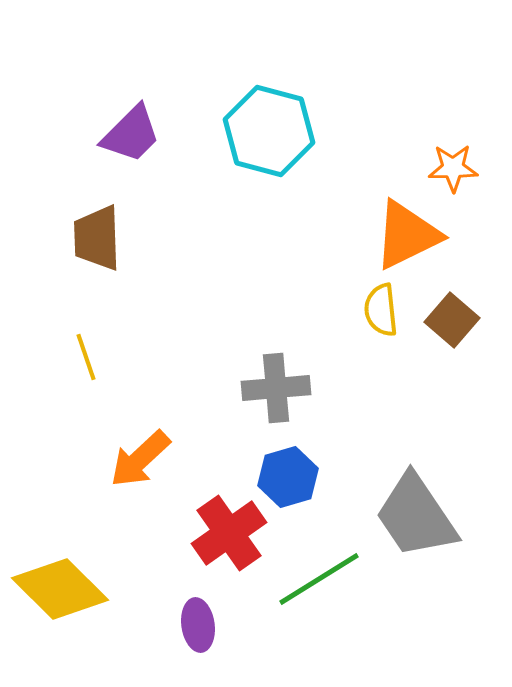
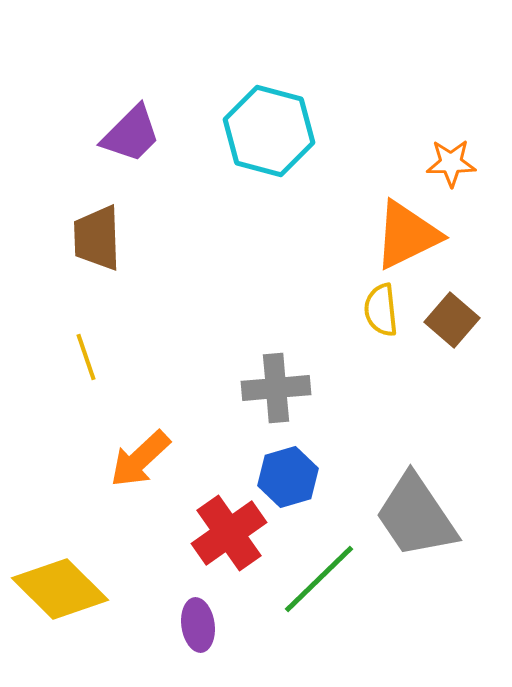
orange star: moved 2 px left, 5 px up
green line: rotated 12 degrees counterclockwise
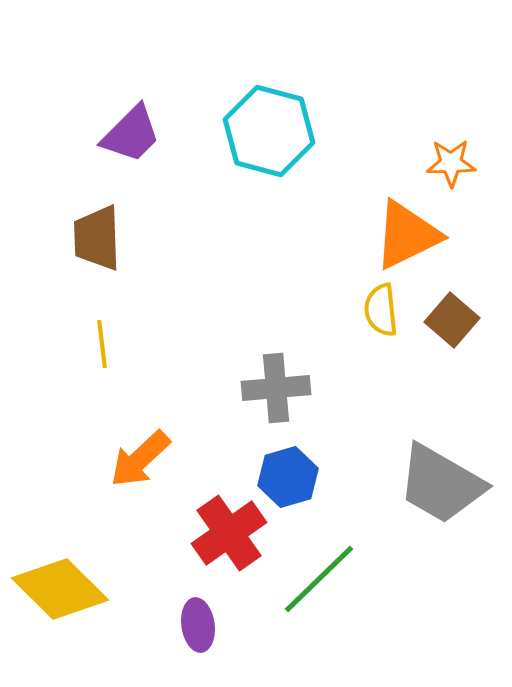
yellow line: moved 16 px right, 13 px up; rotated 12 degrees clockwise
gray trapezoid: moved 25 px right, 32 px up; rotated 26 degrees counterclockwise
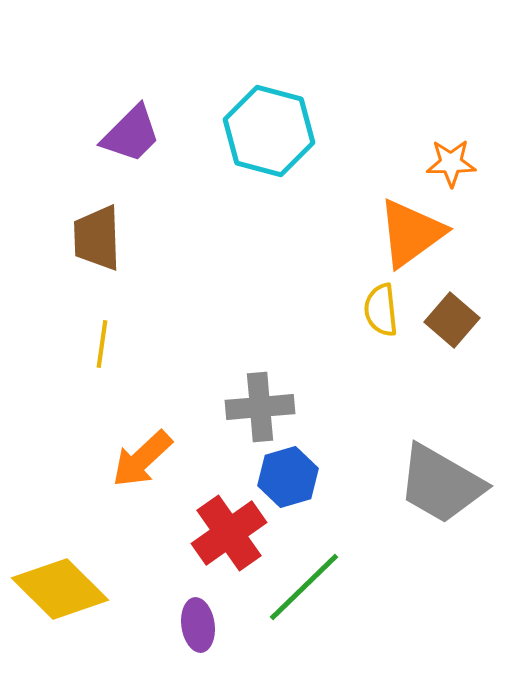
orange triangle: moved 4 px right, 2 px up; rotated 10 degrees counterclockwise
yellow line: rotated 15 degrees clockwise
gray cross: moved 16 px left, 19 px down
orange arrow: moved 2 px right
green line: moved 15 px left, 8 px down
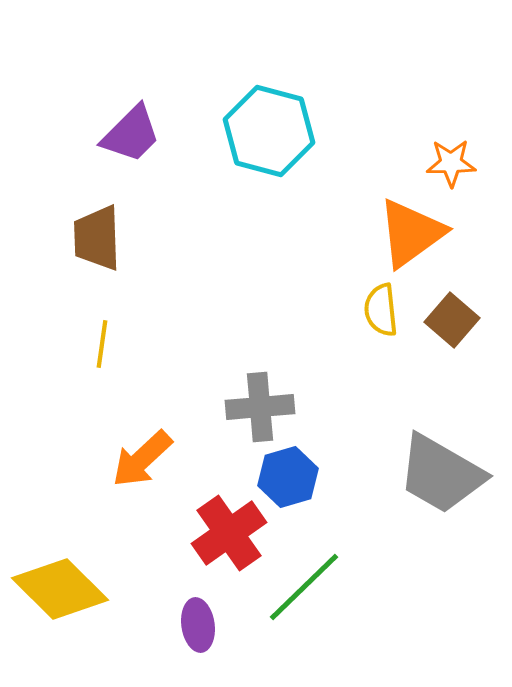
gray trapezoid: moved 10 px up
